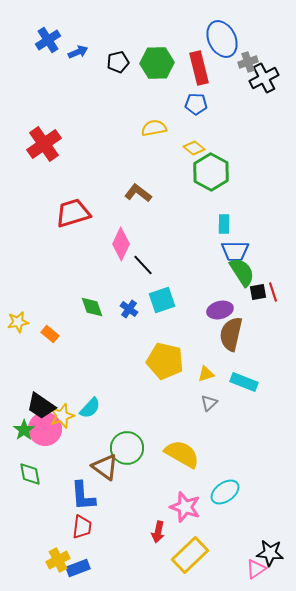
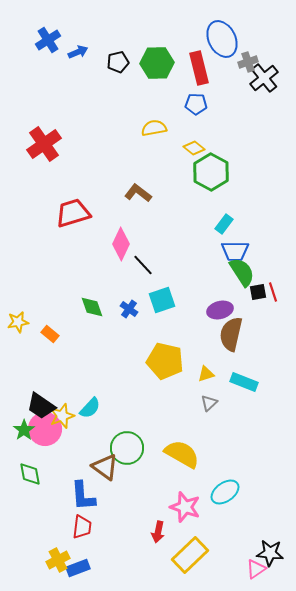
black cross at (264, 78): rotated 12 degrees counterclockwise
cyan rectangle at (224, 224): rotated 36 degrees clockwise
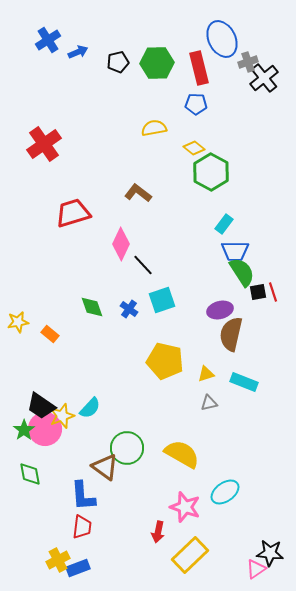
gray triangle at (209, 403): rotated 30 degrees clockwise
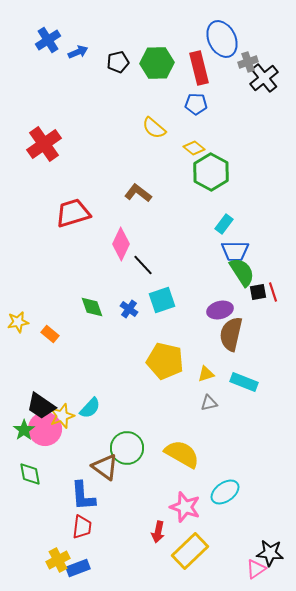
yellow semicircle at (154, 128): rotated 130 degrees counterclockwise
yellow rectangle at (190, 555): moved 4 px up
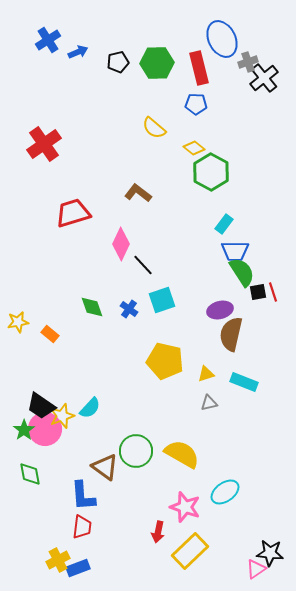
green circle at (127, 448): moved 9 px right, 3 px down
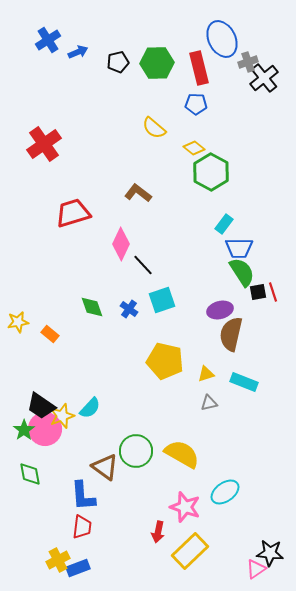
blue trapezoid at (235, 251): moved 4 px right, 3 px up
